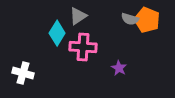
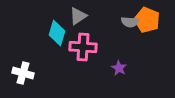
gray semicircle: moved 3 px down; rotated 12 degrees counterclockwise
cyan diamond: rotated 15 degrees counterclockwise
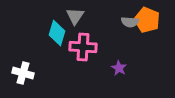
gray triangle: moved 3 px left; rotated 24 degrees counterclockwise
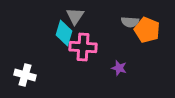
orange pentagon: moved 10 px down
cyan diamond: moved 7 px right
purple star: rotated 14 degrees counterclockwise
white cross: moved 2 px right, 2 px down
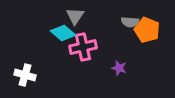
cyan diamond: moved 1 px left; rotated 65 degrees counterclockwise
pink cross: rotated 16 degrees counterclockwise
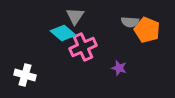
pink cross: rotated 12 degrees counterclockwise
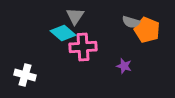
gray semicircle: moved 1 px right; rotated 12 degrees clockwise
pink cross: rotated 20 degrees clockwise
purple star: moved 5 px right, 2 px up
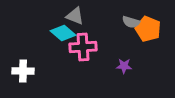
gray triangle: rotated 42 degrees counterclockwise
orange pentagon: moved 1 px right, 1 px up
purple star: rotated 14 degrees counterclockwise
white cross: moved 2 px left, 4 px up; rotated 15 degrees counterclockwise
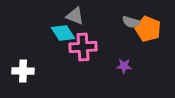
cyan diamond: rotated 15 degrees clockwise
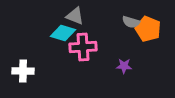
cyan diamond: rotated 40 degrees counterclockwise
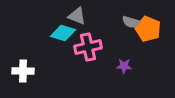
gray triangle: moved 2 px right
pink cross: moved 5 px right; rotated 8 degrees counterclockwise
